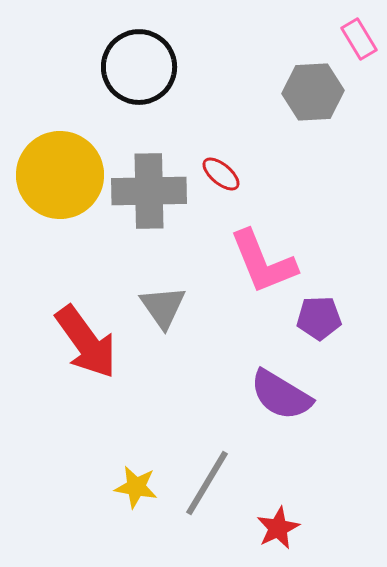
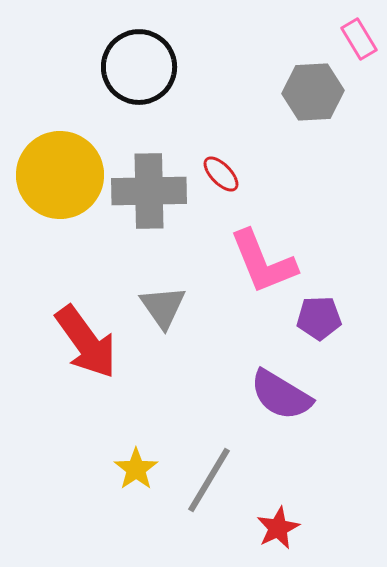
red ellipse: rotated 6 degrees clockwise
gray line: moved 2 px right, 3 px up
yellow star: moved 18 px up; rotated 27 degrees clockwise
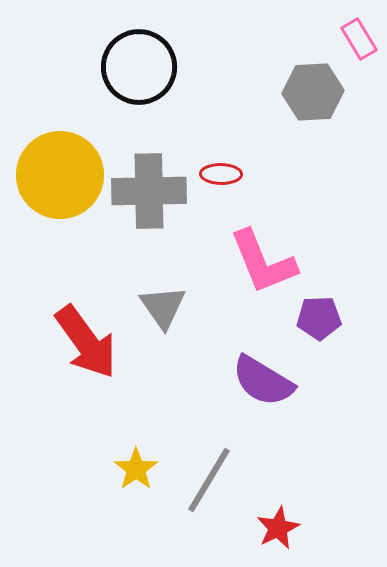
red ellipse: rotated 45 degrees counterclockwise
purple semicircle: moved 18 px left, 14 px up
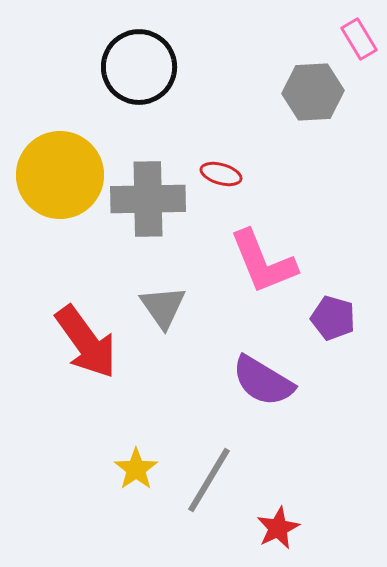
red ellipse: rotated 15 degrees clockwise
gray cross: moved 1 px left, 8 px down
purple pentagon: moved 14 px right; rotated 18 degrees clockwise
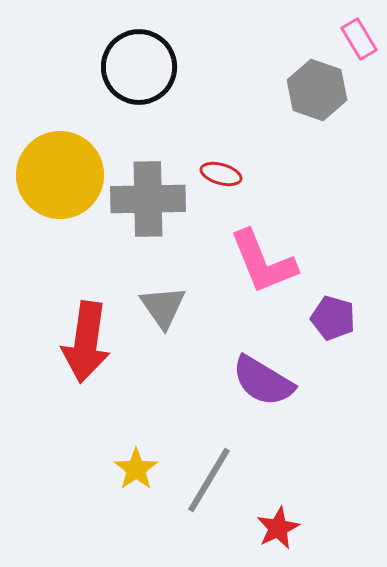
gray hexagon: moved 4 px right, 2 px up; rotated 22 degrees clockwise
red arrow: rotated 44 degrees clockwise
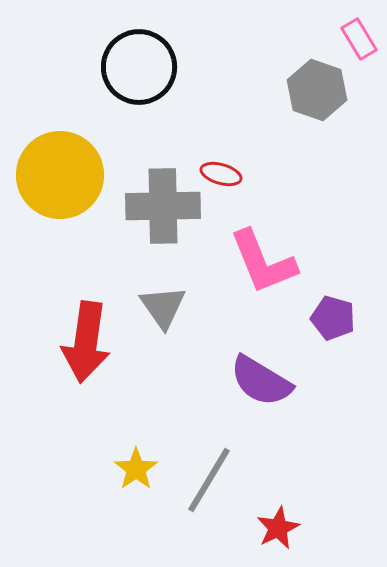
gray cross: moved 15 px right, 7 px down
purple semicircle: moved 2 px left
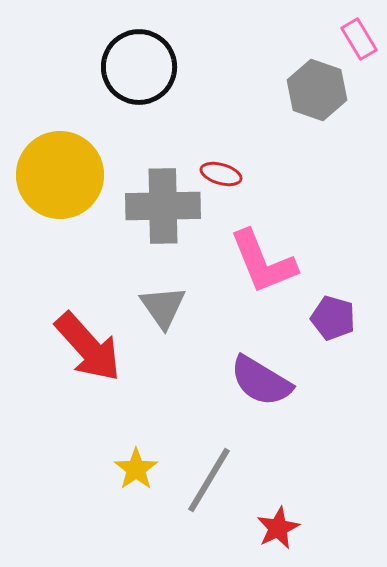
red arrow: moved 2 px right, 5 px down; rotated 50 degrees counterclockwise
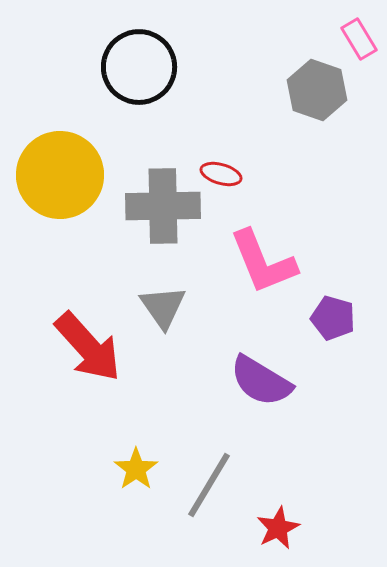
gray line: moved 5 px down
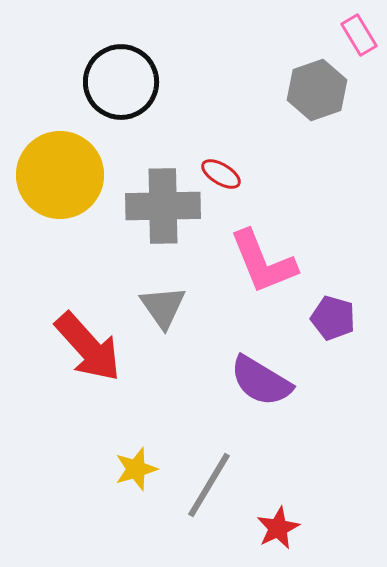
pink rectangle: moved 4 px up
black circle: moved 18 px left, 15 px down
gray hexagon: rotated 22 degrees clockwise
red ellipse: rotated 15 degrees clockwise
yellow star: rotated 18 degrees clockwise
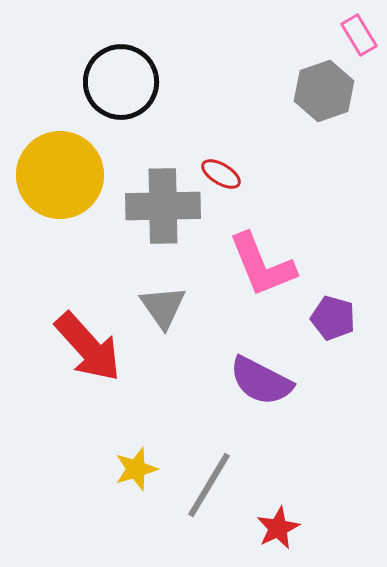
gray hexagon: moved 7 px right, 1 px down
pink L-shape: moved 1 px left, 3 px down
purple semicircle: rotated 4 degrees counterclockwise
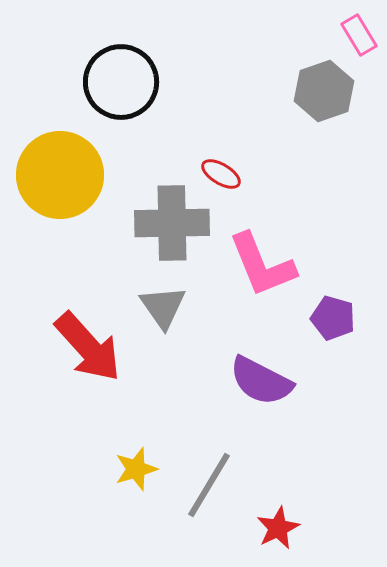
gray cross: moved 9 px right, 17 px down
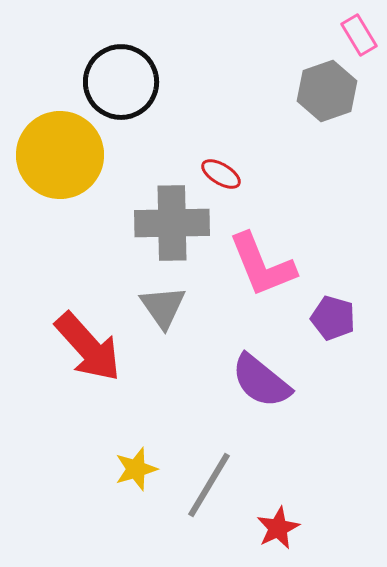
gray hexagon: moved 3 px right
yellow circle: moved 20 px up
purple semicircle: rotated 12 degrees clockwise
